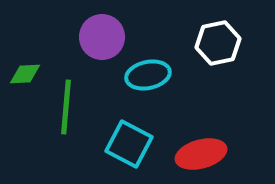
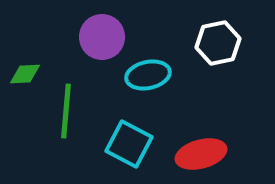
green line: moved 4 px down
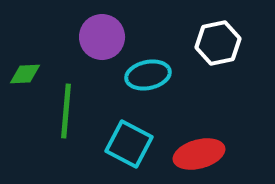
red ellipse: moved 2 px left
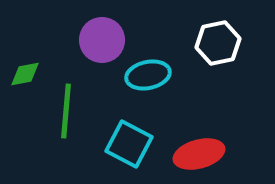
purple circle: moved 3 px down
green diamond: rotated 8 degrees counterclockwise
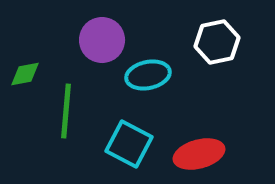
white hexagon: moved 1 px left, 1 px up
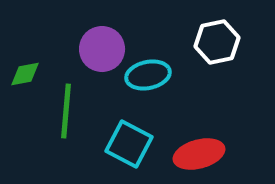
purple circle: moved 9 px down
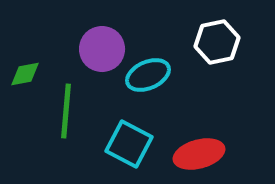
cyan ellipse: rotated 12 degrees counterclockwise
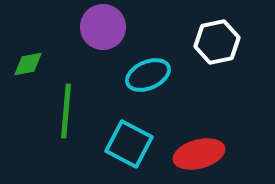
purple circle: moved 1 px right, 22 px up
green diamond: moved 3 px right, 10 px up
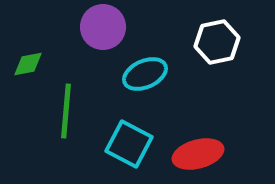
cyan ellipse: moved 3 px left, 1 px up
red ellipse: moved 1 px left
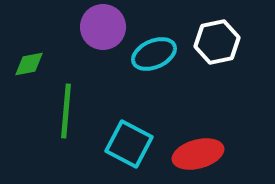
green diamond: moved 1 px right
cyan ellipse: moved 9 px right, 20 px up
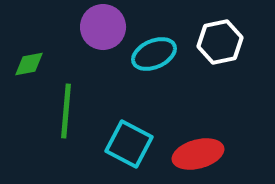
white hexagon: moved 3 px right
